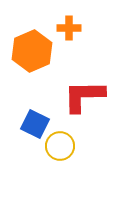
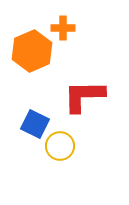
orange cross: moved 6 px left
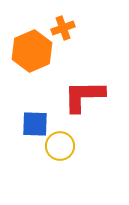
orange cross: rotated 20 degrees counterclockwise
blue square: rotated 24 degrees counterclockwise
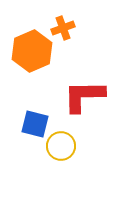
blue square: rotated 12 degrees clockwise
yellow circle: moved 1 px right
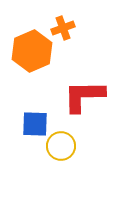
blue square: rotated 12 degrees counterclockwise
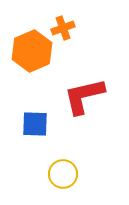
red L-shape: rotated 12 degrees counterclockwise
yellow circle: moved 2 px right, 28 px down
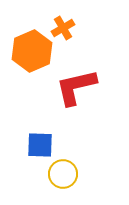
orange cross: rotated 10 degrees counterclockwise
red L-shape: moved 8 px left, 9 px up
blue square: moved 5 px right, 21 px down
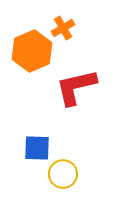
blue square: moved 3 px left, 3 px down
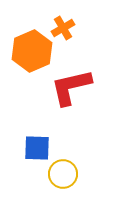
red L-shape: moved 5 px left
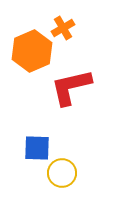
yellow circle: moved 1 px left, 1 px up
